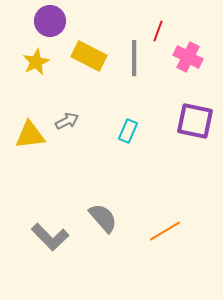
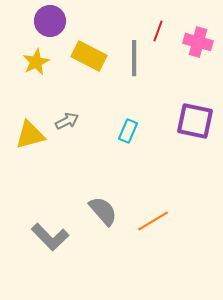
pink cross: moved 10 px right, 15 px up; rotated 12 degrees counterclockwise
yellow triangle: rotated 8 degrees counterclockwise
gray semicircle: moved 7 px up
orange line: moved 12 px left, 10 px up
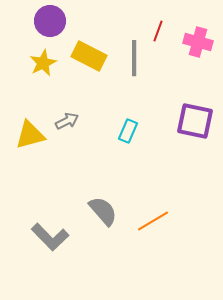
yellow star: moved 7 px right, 1 px down
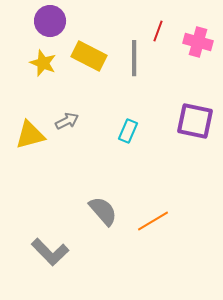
yellow star: rotated 24 degrees counterclockwise
gray L-shape: moved 15 px down
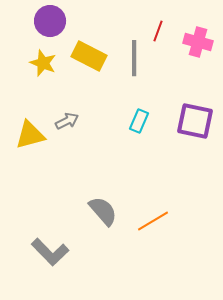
cyan rectangle: moved 11 px right, 10 px up
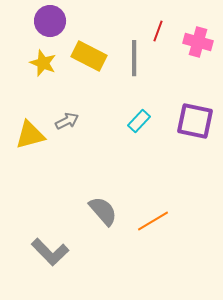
cyan rectangle: rotated 20 degrees clockwise
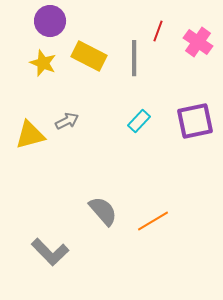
pink cross: rotated 20 degrees clockwise
purple square: rotated 24 degrees counterclockwise
